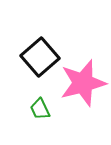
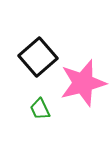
black square: moved 2 px left
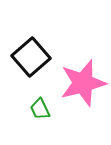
black square: moved 7 px left
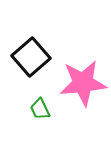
pink star: rotated 9 degrees clockwise
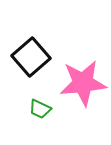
green trapezoid: rotated 40 degrees counterclockwise
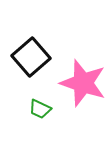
pink star: rotated 24 degrees clockwise
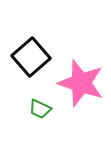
pink star: moved 2 px left
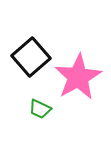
pink star: moved 3 px left, 6 px up; rotated 24 degrees clockwise
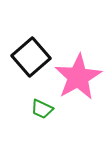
green trapezoid: moved 2 px right
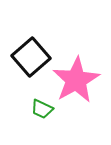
pink star: moved 2 px left, 3 px down
